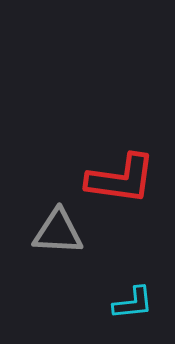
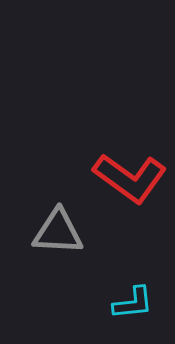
red L-shape: moved 9 px right, 1 px up; rotated 28 degrees clockwise
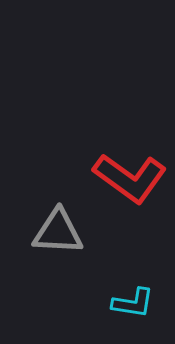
cyan L-shape: rotated 15 degrees clockwise
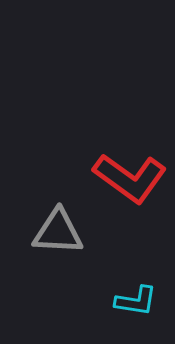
cyan L-shape: moved 3 px right, 2 px up
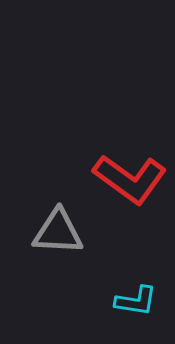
red L-shape: moved 1 px down
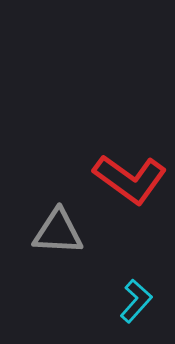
cyan L-shape: rotated 57 degrees counterclockwise
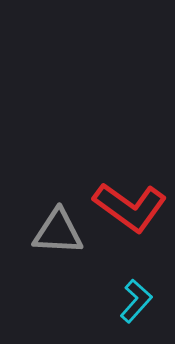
red L-shape: moved 28 px down
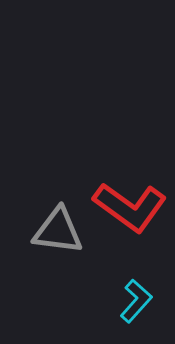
gray triangle: moved 1 px up; rotated 4 degrees clockwise
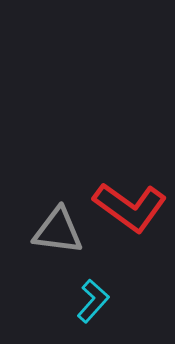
cyan L-shape: moved 43 px left
